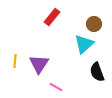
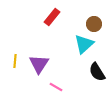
black semicircle: rotated 12 degrees counterclockwise
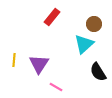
yellow line: moved 1 px left, 1 px up
black semicircle: moved 1 px right
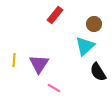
red rectangle: moved 3 px right, 2 px up
cyan triangle: moved 1 px right, 2 px down
pink line: moved 2 px left, 1 px down
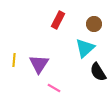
red rectangle: moved 3 px right, 5 px down; rotated 12 degrees counterclockwise
cyan triangle: moved 2 px down
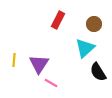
pink line: moved 3 px left, 5 px up
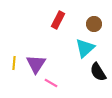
yellow line: moved 3 px down
purple triangle: moved 3 px left
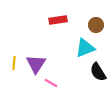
red rectangle: rotated 54 degrees clockwise
brown circle: moved 2 px right, 1 px down
cyan triangle: rotated 20 degrees clockwise
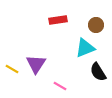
yellow line: moved 2 px left, 6 px down; rotated 64 degrees counterclockwise
pink line: moved 9 px right, 3 px down
